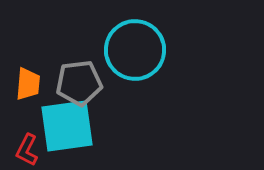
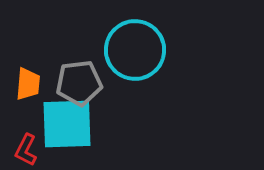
cyan square: moved 2 px up; rotated 6 degrees clockwise
red L-shape: moved 1 px left
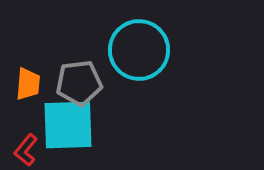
cyan circle: moved 4 px right
cyan square: moved 1 px right, 1 px down
red L-shape: rotated 12 degrees clockwise
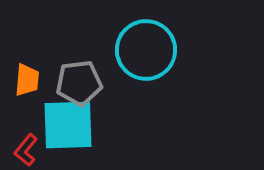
cyan circle: moved 7 px right
orange trapezoid: moved 1 px left, 4 px up
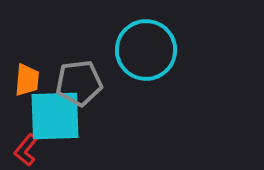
cyan square: moved 13 px left, 9 px up
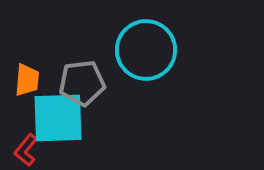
gray pentagon: moved 3 px right
cyan square: moved 3 px right, 2 px down
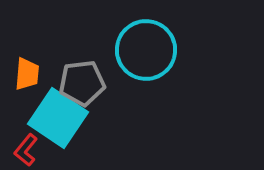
orange trapezoid: moved 6 px up
cyan square: rotated 36 degrees clockwise
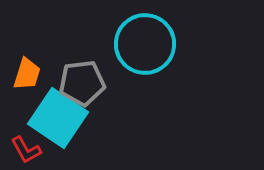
cyan circle: moved 1 px left, 6 px up
orange trapezoid: rotated 12 degrees clockwise
red L-shape: rotated 68 degrees counterclockwise
